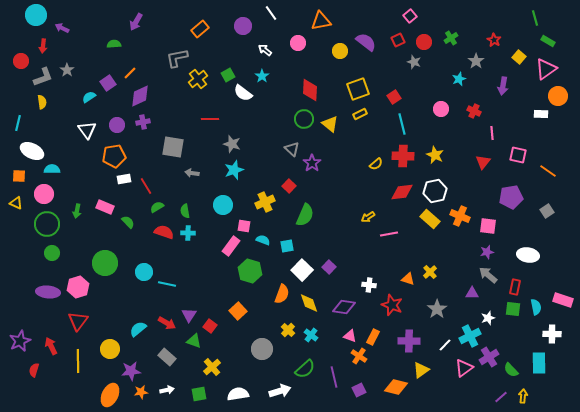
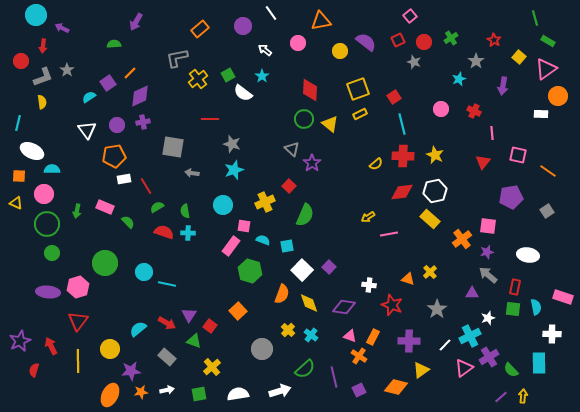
orange cross at (460, 216): moved 2 px right, 23 px down; rotated 30 degrees clockwise
pink rectangle at (563, 300): moved 3 px up
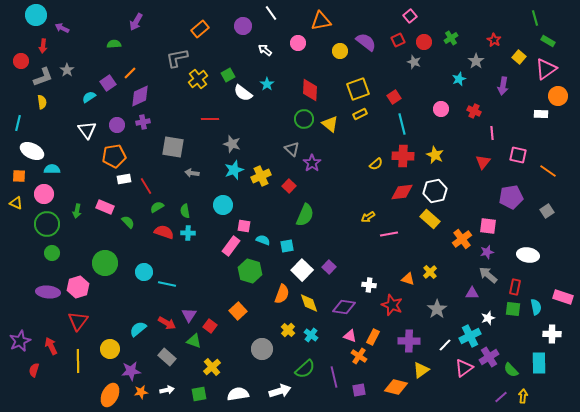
cyan star at (262, 76): moved 5 px right, 8 px down
yellow cross at (265, 202): moved 4 px left, 26 px up
purple square at (359, 390): rotated 16 degrees clockwise
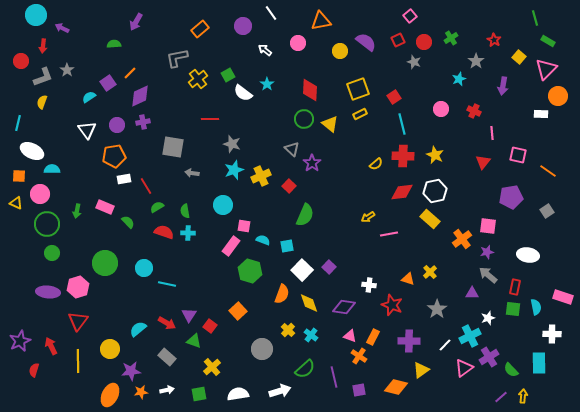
pink triangle at (546, 69): rotated 10 degrees counterclockwise
yellow semicircle at (42, 102): rotated 152 degrees counterclockwise
pink circle at (44, 194): moved 4 px left
cyan circle at (144, 272): moved 4 px up
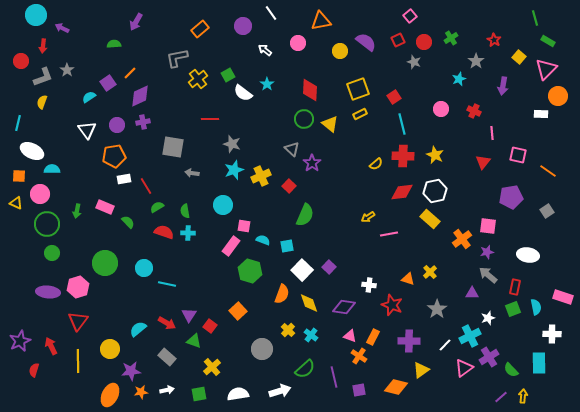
green square at (513, 309): rotated 28 degrees counterclockwise
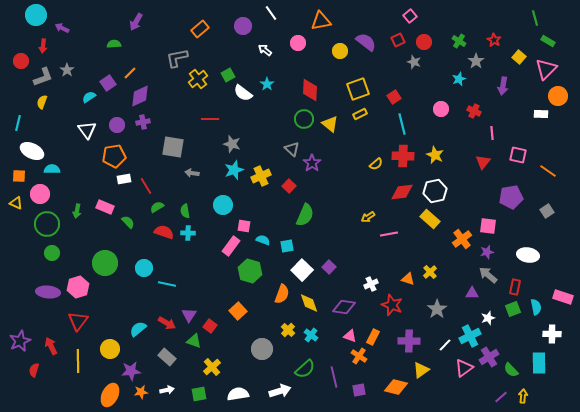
green cross at (451, 38): moved 8 px right, 3 px down; rotated 24 degrees counterclockwise
white cross at (369, 285): moved 2 px right, 1 px up; rotated 32 degrees counterclockwise
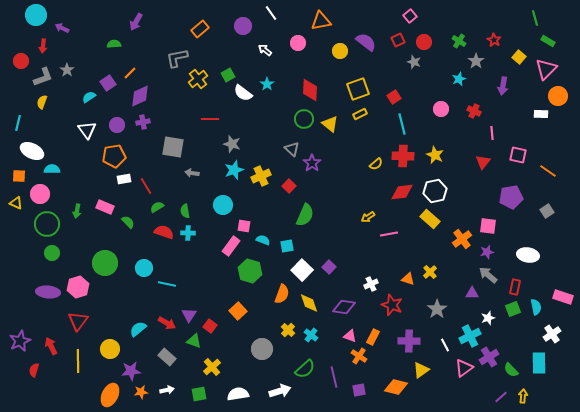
white cross at (552, 334): rotated 36 degrees counterclockwise
white line at (445, 345): rotated 72 degrees counterclockwise
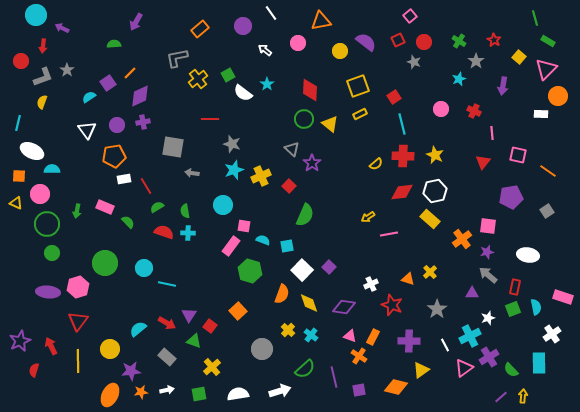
yellow square at (358, 89): moved 3 px up
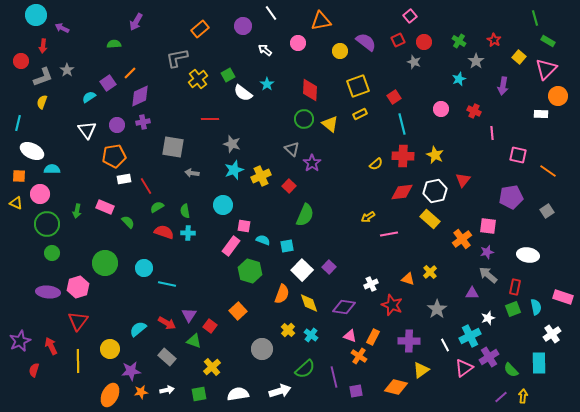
red triangle at (483, 162): moved 20 px left, 18 px down
purple square at (359, 390): moved 3 px left, 1 px down
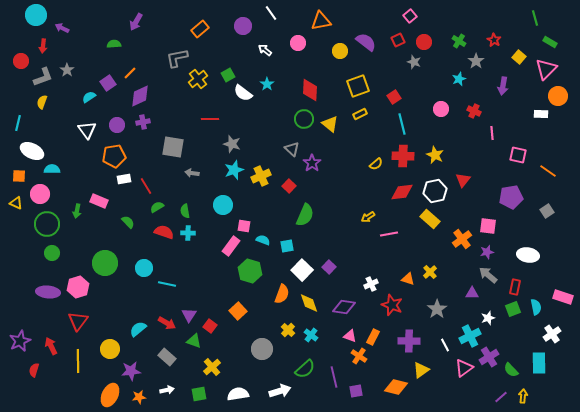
green rectangle at (548, 41): moved 2 px right, 1 px down
pink rectangle at (105, 207): moved 6 px left, 6 px up
orange star at (141, 392): moved 2 px left, 5 px down
